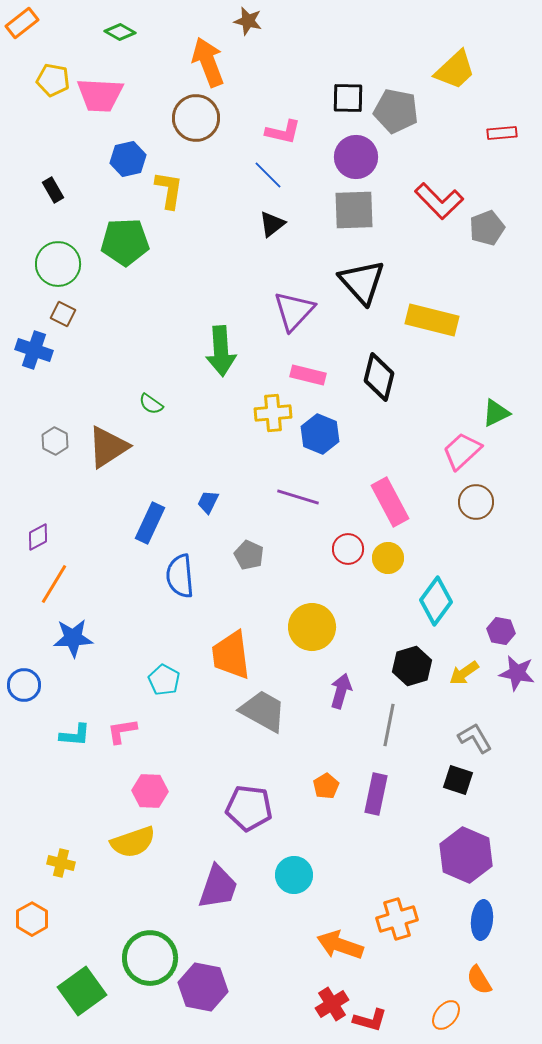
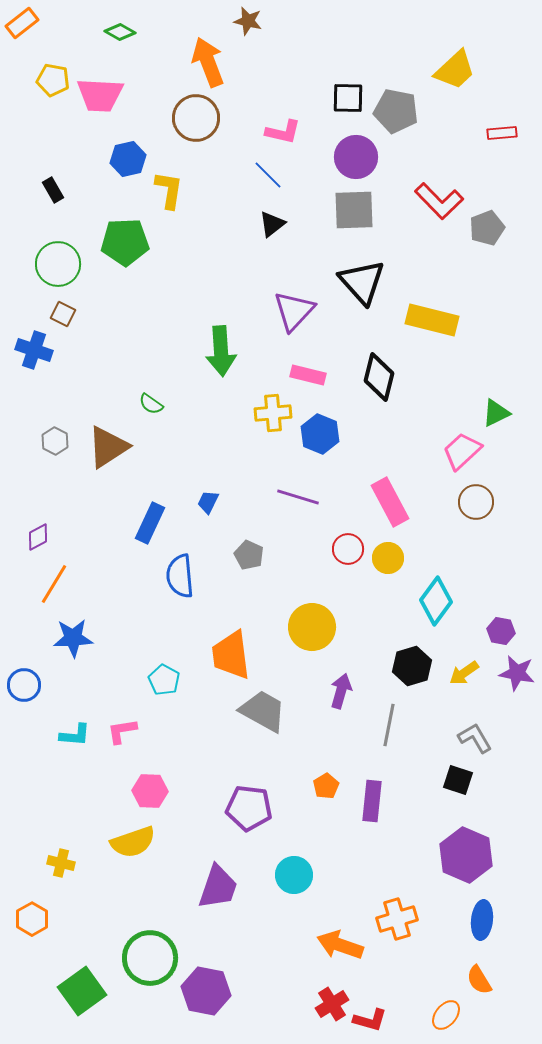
purple rectangle at (376, 794): moved 4 px left, 7 px down; rotated 6 degrees counterclockwise
purple hexagon at (203, 987): moved 3 px right, 4 px down
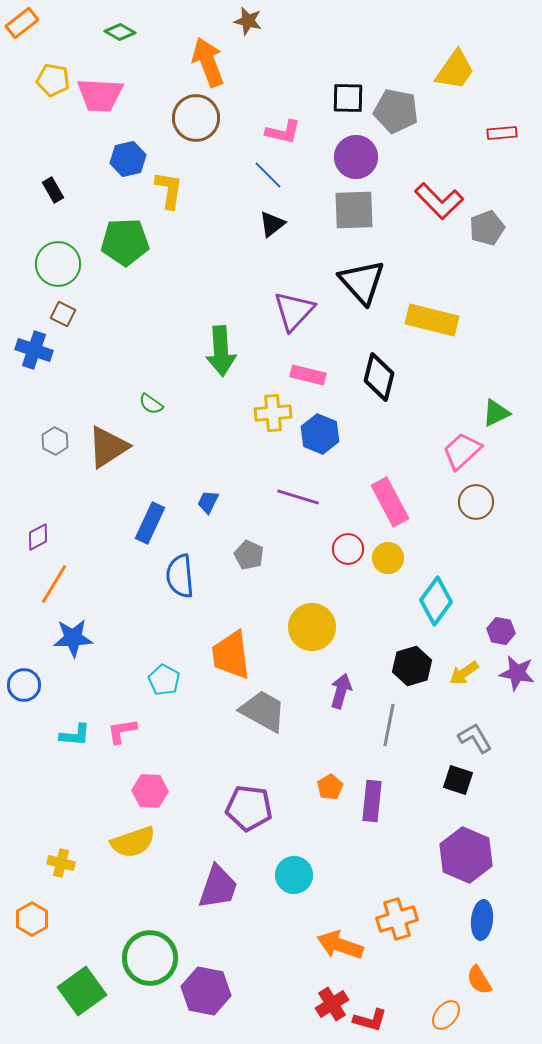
yellow trapezoid at (455, 70): rotated 12 degrees counterclockwise
orange pentagon at (326, 786): moved 4 px right, 1 px down
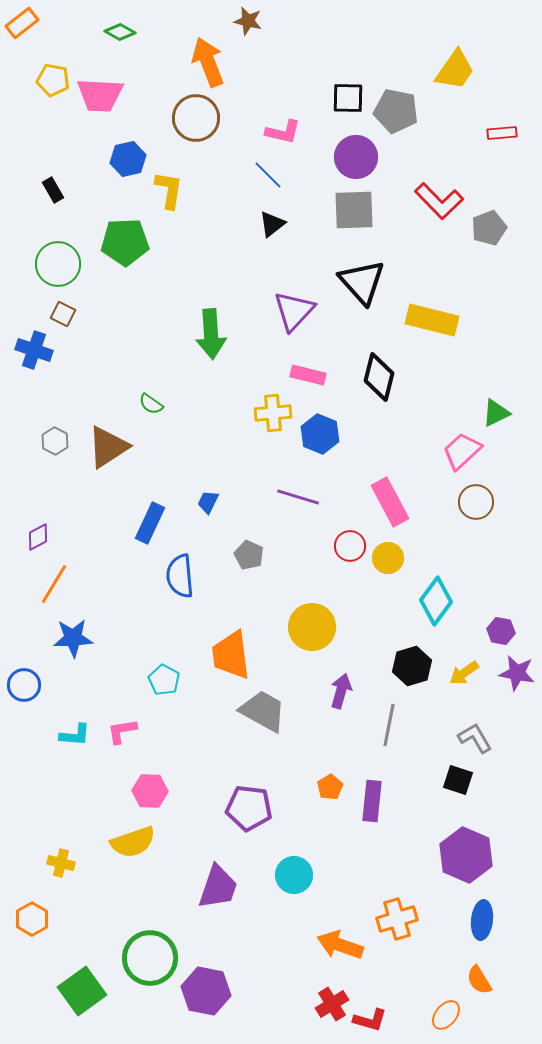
gray pentagon at (487, 228): moved 2 px right
green arrow at (221, 351): moved 10 px left, 17 px up
red circle at (348, 549): moved 2 px right, 3 px up
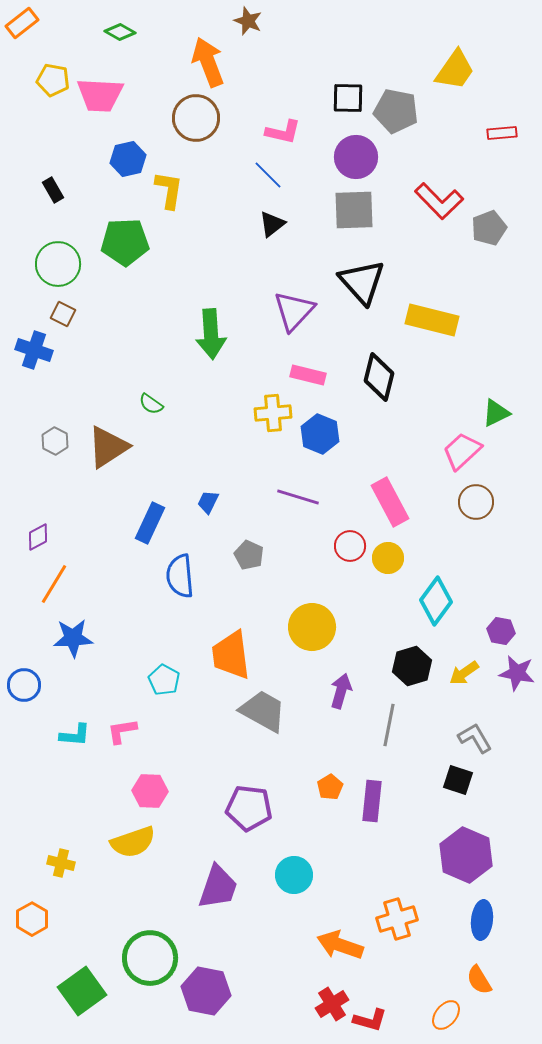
brown star at (248, 21): rotated 8 degrees clockwise
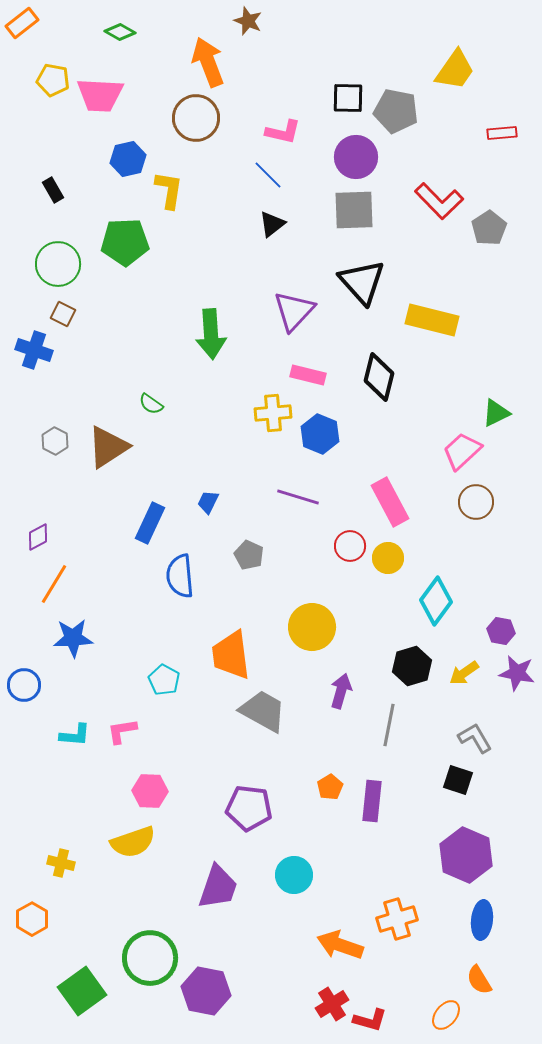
gray pentagon at (489, 228): rotated 12 degrees counterclockwise
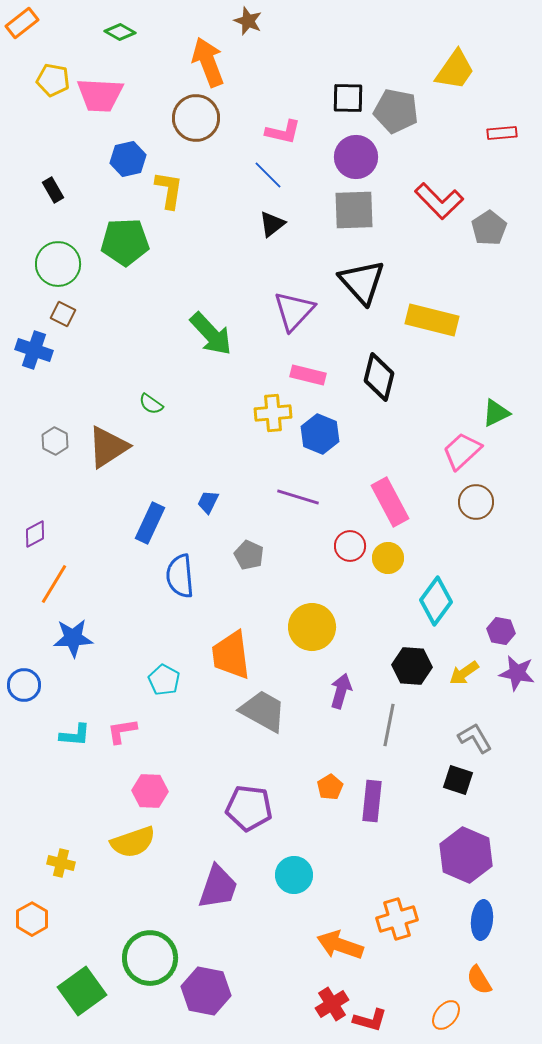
green arrow at (211, 334): rotated 39 degrees counterclockwise
purple diamond at (38, 537): moved 3 px left, 3 px up
black hexagon at (412, 666): rotated 21 degrees clockwise
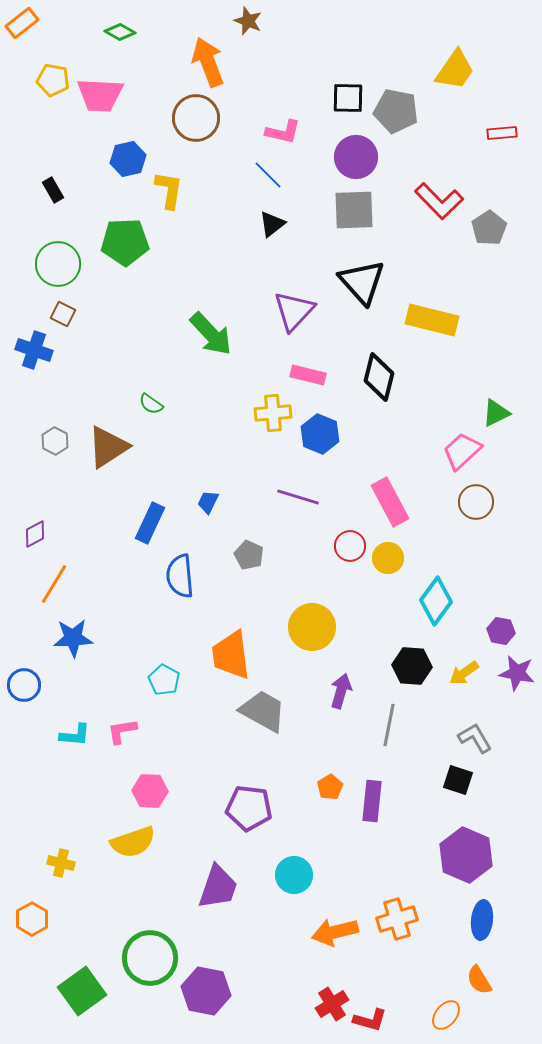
orange arrow at (340, 945): moved 5 px left, 13 px up; rotated 33 degrees counterclockwise
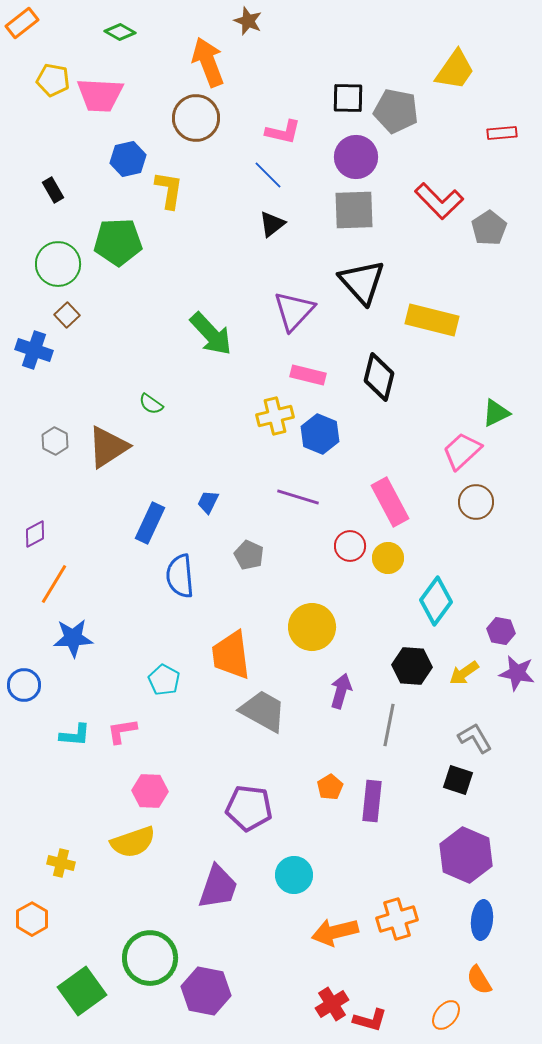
green pentagon at (125, 242): moved 7 px left
brown square at (63, 314): moved 4 px right, 1 px down; rotated 20 degrees clockwise
yellow cross at (273, 413): moved 2 px right, 3 px down; rotated 9 degrees counterclockwise
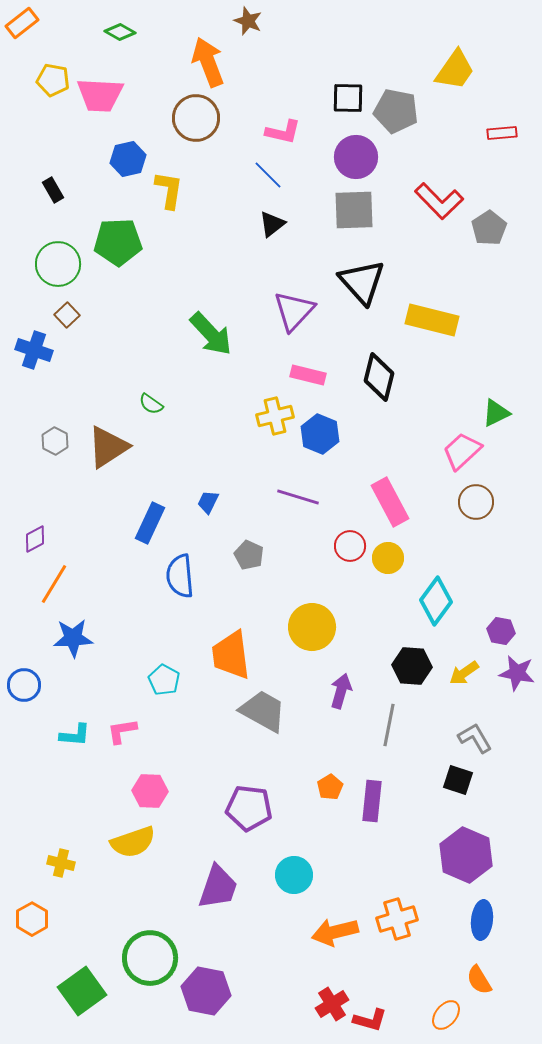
purple diamond at (35, 534): moved 5 px down
